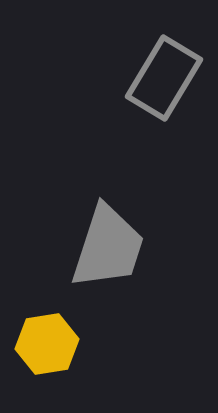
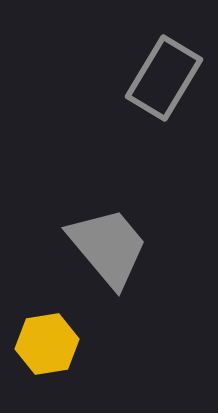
gray trapezoid: rotated 58 degrees counterclockwise
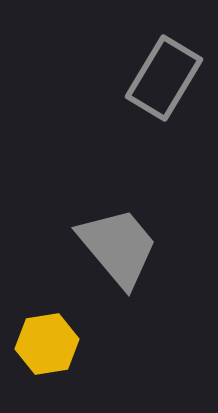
gray trapezoid: moved 10 px right
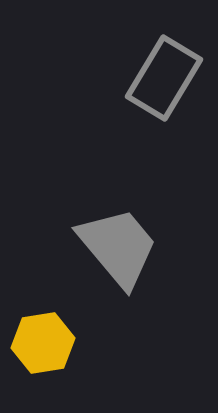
yellow hexagon: moved 4 px left, 1 px up
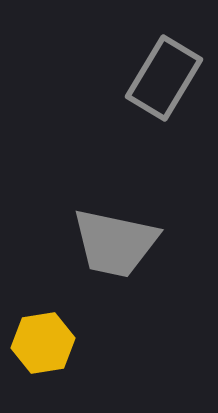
gray trapezoid: moved 3 px left, 4 px up; rotated 142 degrees clockwise
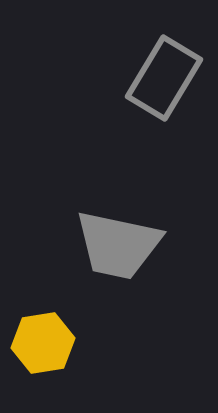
gray trapezoid: moved 3 px right, 2 px down
